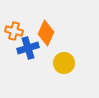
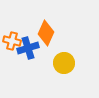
orange cross: moved 2 px left, 10 px down
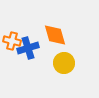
orange diamond: moved 9 px right, 2 px down; rotated 40 degrees counterclockwise
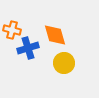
orange cross: moved 11 px up
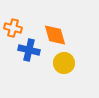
orange cross: moved 1 px right, 2 px up
blue cross: moved 1 px right, 2 px down; rotated 30 degrees clockwise
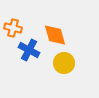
blue cross: rotated 15 degrees clockwise
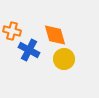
orange cross: moved 1 px left, 3 px down
yellow circle: moved 4 px up
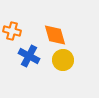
blue cross: moved 6 px down
yellow circle: moved 1 px left, 1 px down
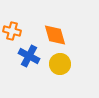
yellow circle: moved 3 px left, 4 px down
